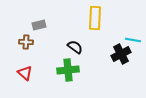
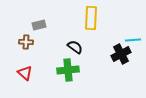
yellow rectangle: moved 4 px left
cyan line: rotated 14 degrees counterclockwise
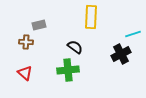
yellow rectangle: moved 1 px up
cyan line: moved 6 px up; rotated 14 degrees counterclockwise
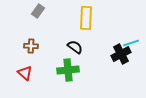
yellow rectangle: moved 5 px left, 1 px down
gray rectangle: moved 1 px left, 14 px up; rotated 40 degrees counterclockwise
cyan line: moved 2 px left, 9 px down
brown cross: moved 5 px right, 4 px down
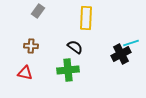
red triangle: rotated 28 degrees counterclockwise
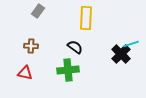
cyan line: moved 1 px down
black cross: rotated 18 degrees counterclockwise
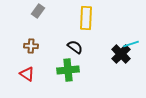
red triangle: moved 2 px right, 1 px down; rotated 21 degrees clockwise
